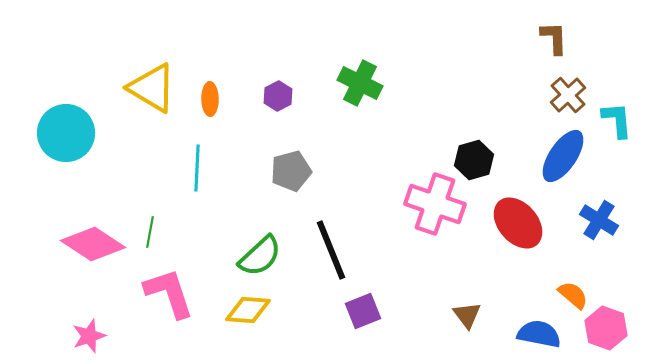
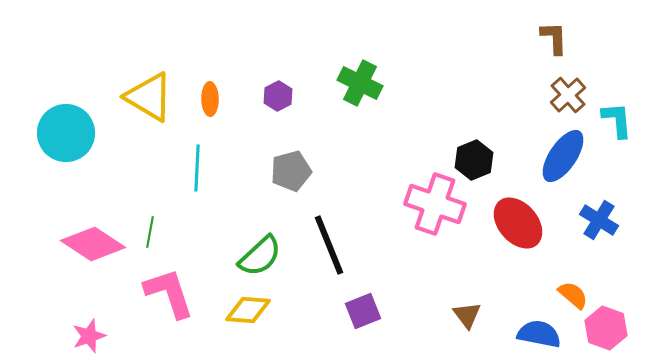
yellow triangle: moved 3 px left, 9 px down
black hexagon: rotated 6 degrees counterclockwise
black line: moved 2 px left, 5 px up
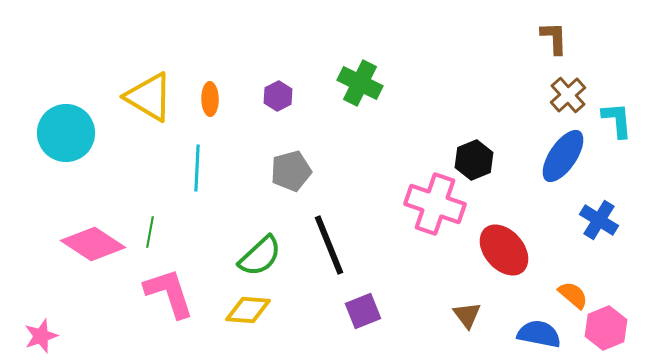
red ellipse: moved 14 px left, 27 px down
pink hexagon: rotated 18 degrees clockwise
pink star: moved 48 px left
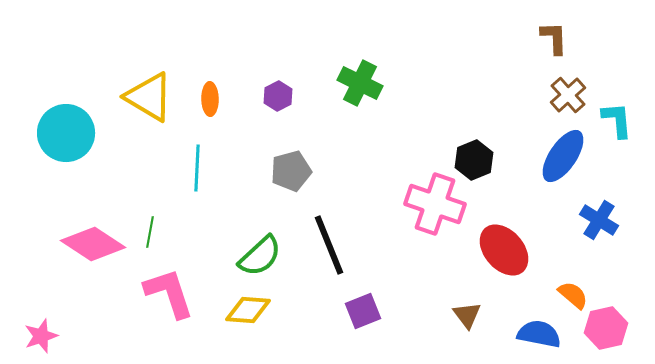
pink hexagon: rotated 9 degrees clockwise
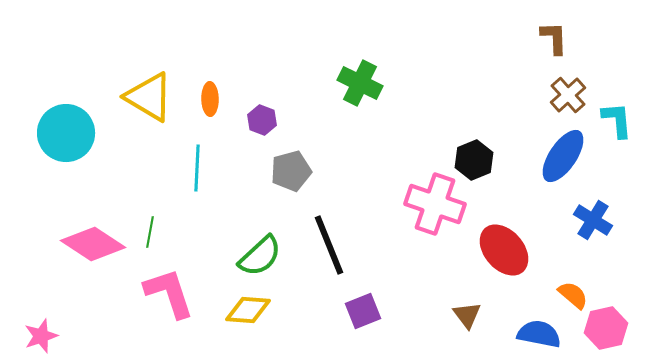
purple hexagon: moved 16 px left, 24 px down; rotated 12 degrees counterclockwise
blue cross: moved 6 px left
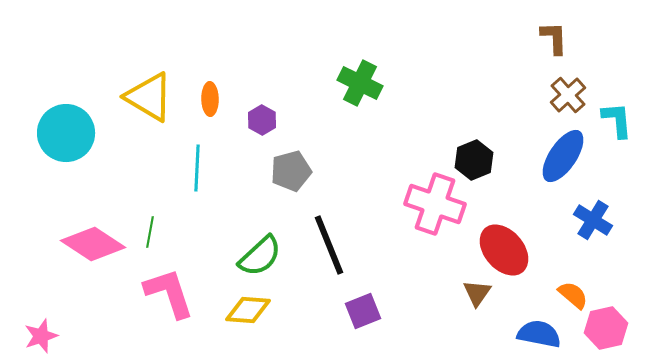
purple hexagon: rotated 8 degrees clockwise
brown triangle: moved 10 px right, 22 px up; rotated 12 degrees clockwise
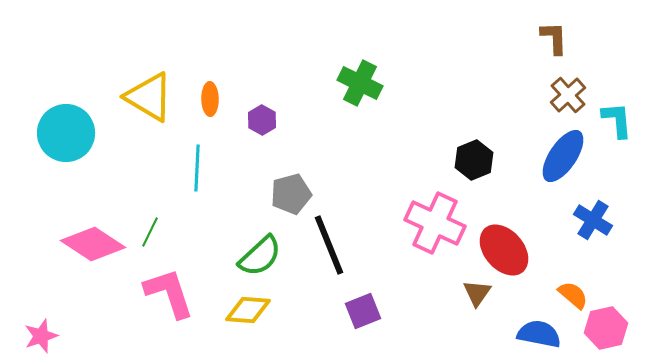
gray pentagon: moved 23 px down
pink cross: moved 19 px down; rotated 6 degrees clockwise
green line: rotated 16 degrees clockwise
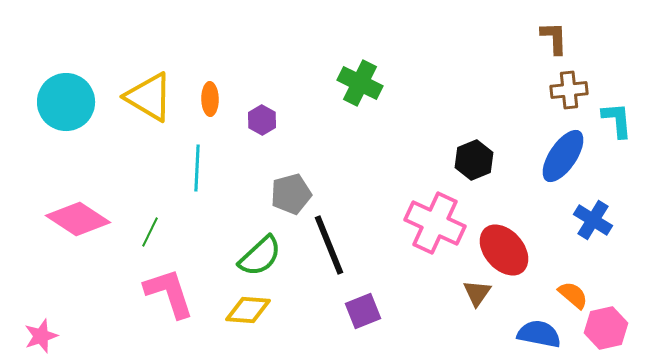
brown cross: moved 1 px right, 5 px up; rotated 36 degrees clockwise
cyan circle: moved 31 px up
pink diamond: moved 15 px left, 25 px up
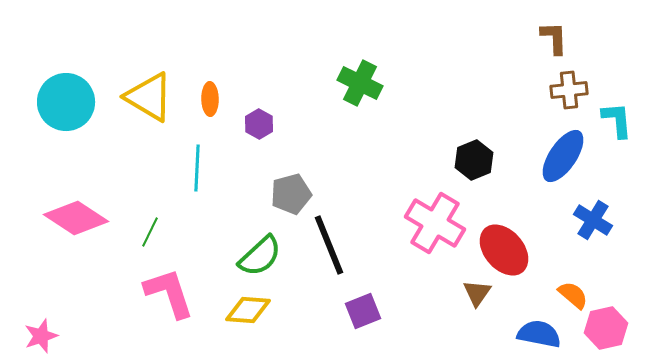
purple hexagon: moved 3 px left, 4 px down
pink diamond: moved 2 px left, 1 px up
pink cross: rotated 6 degrees clockwise
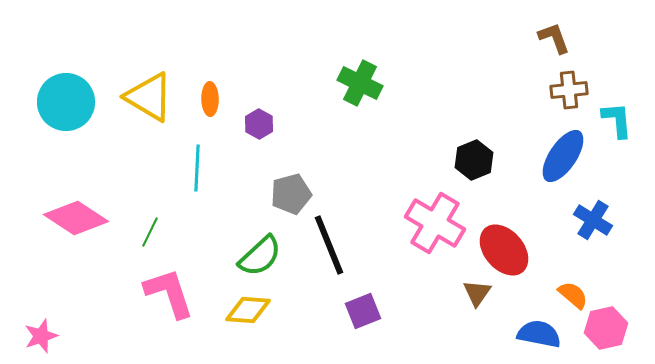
brown L-shape: rotated 18 degrees counterclockwise
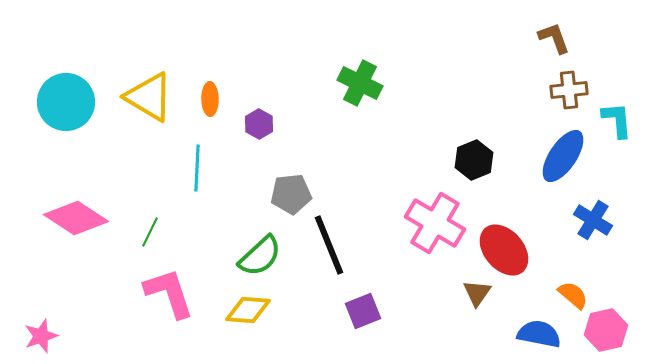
gray pentagon: rotated 9 degrees clockwise
pink hexagon: moved 2 px down
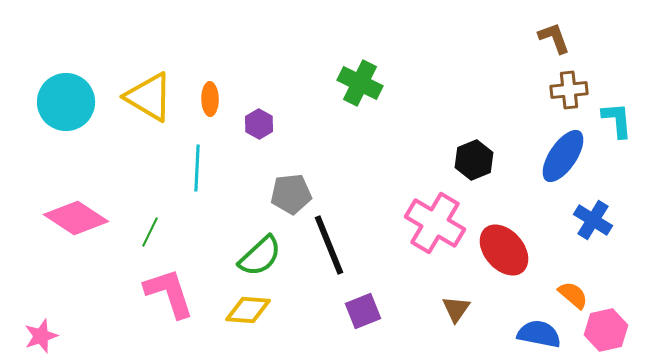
brown triangle: moved 21 px left, 16 px down
